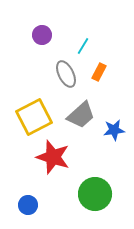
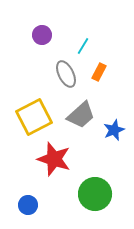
blue star: rotated 15 degrees counterclockwise
red star: moved 1 px right, 2 px down
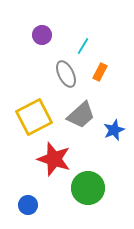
orange rectangle: moved 1 px right
green circle: moved 7 px left, 6 px up
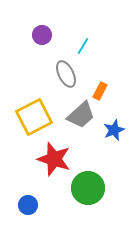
orange rectangle: moved 19 px down
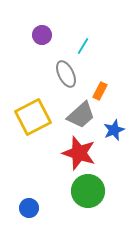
yellow square: moved 1 px left
red star: moved 25 px right, 6 px up
green circle: moved 3 px down
blue circle: moved 1 px right, 3 px down
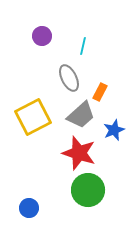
purple circle: moved 1 px down
cyan line: rotated 18 degrees counterclockwise
gray ellipse: moved 3 px right, 4 px down
orange rectangle: moved 1 px down
green circle: moved 1 px up
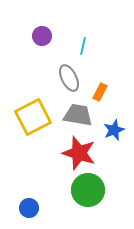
gray trapezoid: moved 3 px left; rotated 128 degrees counterclockwise
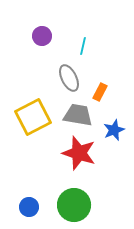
green circle: moved 14 px left, 15 px down
blue circle: moved 1 px up
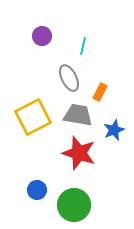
blue circle: moved 8 px right, 17 px up
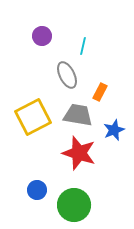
gray ellipse: moved 2 px left, 3 px up
